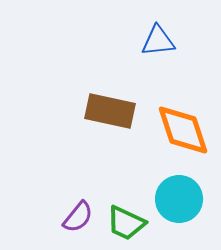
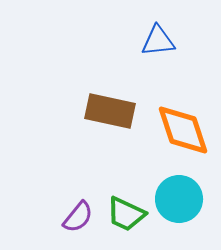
green trapezoid: moved 9 px up
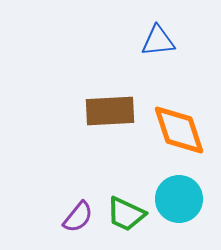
brown rectangle: rotated 15 degrees counterclockwise
orange diamond: moved 4 px left
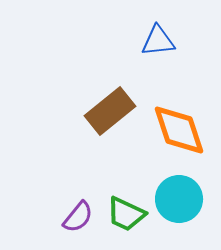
brown rectangle: rotated 36 degrees counterclockwise
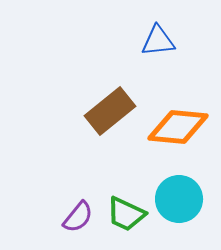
orange diamond: moved 1 px left, 3 px up; rotated 66 degrees counterclockwise
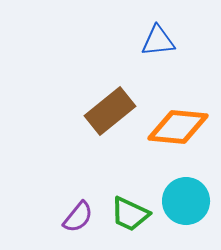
cyan circle: moved 7 px right, 2 px down
green trapezoid: moved 4 px right
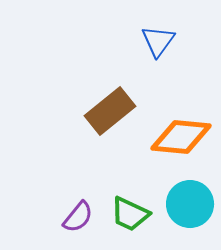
blue triangle: rotated 48 degrees counterclockwise
orange diamond: moved 3 px right, 10 px down
cyan circle: moved 4 px right, 3 px down
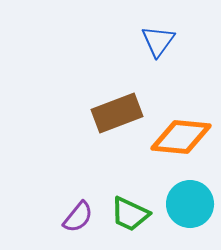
brown rectangle: moved 7 px right, 2 px down; rotated 18 degrees clockwise
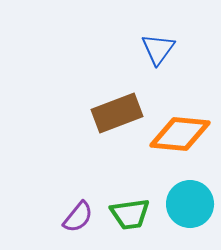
blue triangle: moved 8 px down
orange diamond: moved 1 px left, 3 px up
green trapezoid: rotated 33 degrees counterclockwise
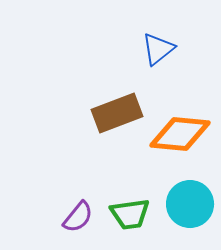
blue triangle: rotated 15 degrees clockwise
